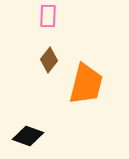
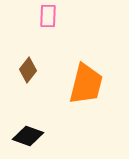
brown diamond: moved 21 px left, 10 px down
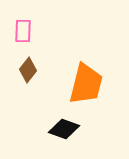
pink rectangle: moved 25 px left, 15 px down
black diamond: moved 36 px right, 7 px up
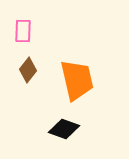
orange trapezoid: moved 9 px left, 4 px up; rotated 27 degrees counterclockwise
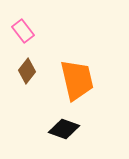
pink rectangle: rotated 40 degrees counterclockwise
brown diamond: moved 1 px left, 1 px down
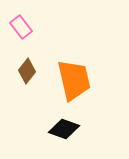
pink rectangle: moved 2 px left, 4 px up
orange trapezoid: moved 3 px left
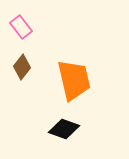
brown diamond: moved 5 px left, 4 px up
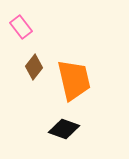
brown diamond: moved 12 px right
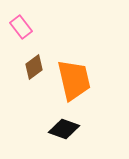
brown diamond: rotated 15 degrees clockwise
